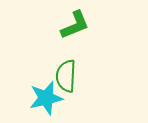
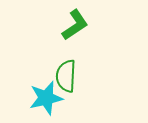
green L-shape: rotated 12 degrees counterclockwise
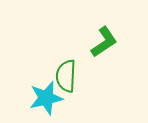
green L-shape: moved 29 px right, 17 px down
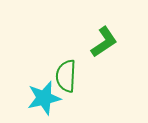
cyan star: moved 2 px left
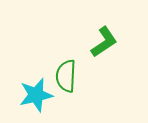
cyan star: moved 8 px left, 3 px up
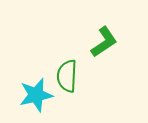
green semicircle: moved 1 px right
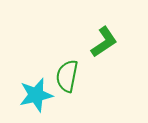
green semicircle: rotated 8 degrees clockwise
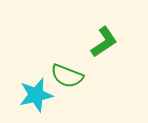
green semicircle: rotated 80 degrees counterclockwise
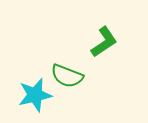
cyan star: moved 1 px left
